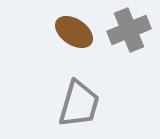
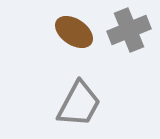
gray trapezoid: rotated 12 degrees clockwise
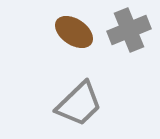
gray trapezoid: rotated 18 degrees clockwise
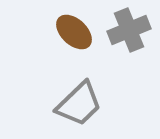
brown ellipse: rotated 9 degrees clockwise
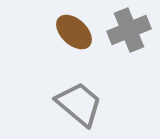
gray trapezoid: rotated 96 degrees counterclockwise
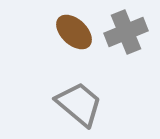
gray cross: moved 3 px left, 2 px down
